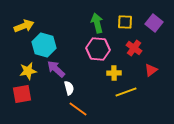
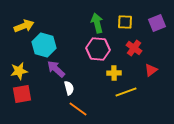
purple square: moved 3 px right; rotated 30 degrees clockwise
yellow star: moved 9 px left
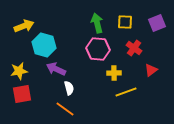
purple arrow: rotated 18 degrees counterclockwise
orange line: moved 13 px left
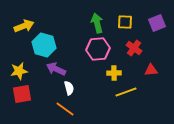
pink hexagon: rotated 10 degrees counterclockwise
red triangle: rotated 32 degrees clockwise
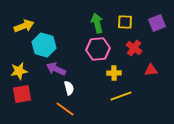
yellow line: moved 5 px left, 4 px down
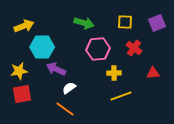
green arrow: moved 13 px left; rotated 120 degrees clockwise
cyan hexagon: moved 2 px left, 2 px down; rotated 15 degrees counterclockwise
red triangle: moved 2 px right, 3 px down
white semicircle: rotated 112 degrees counterclockwise
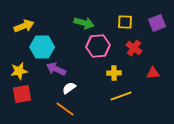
pink hexagon: moved 3 px up
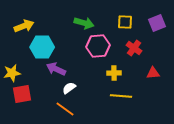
yellow star: moved 7 px left, 2 px down
yellow line: rotated 25 degrees clockwise
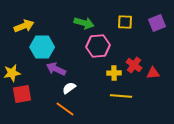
red cross: moved 17 px down
